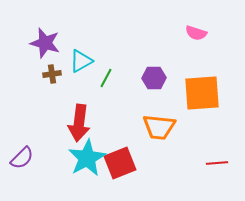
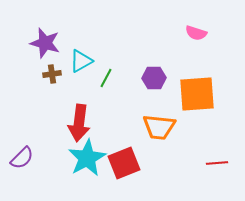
orange square: moved 5 px left, 1 px down
red square: moved 4 px right
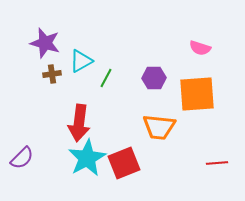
pink semicircle: moved 4 px right, 15 px down
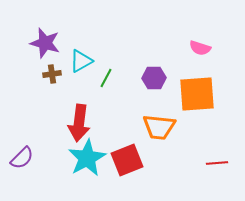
red square: moved 3 px right, 3 px up
